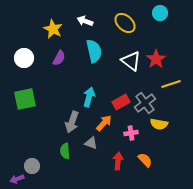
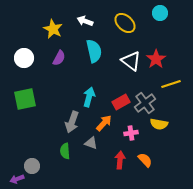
red arrow: moved 2 px right, 1 px up
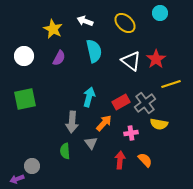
white circle: moved 2 px up
gray arrow: rotated 15 degrees counterclockwise
gray triangle: rotated 32 degrees clockwise
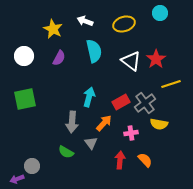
yellow ellipse: moved 1 px left, 1 px down; rotated 60 degrees counterclockwise
green semicircle: moved 1 px right, 1 px down; rotated 56 degrees counterclockwise
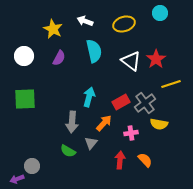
green square: rotated 10 degrees clockwise
gray triangle: rotated 16 degrees clockwise
green semicircle: moved 2 px right, 1 px up
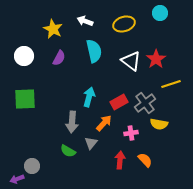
red rectangle: moved 2 px left
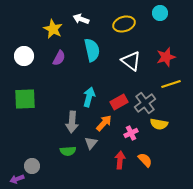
white arrow: moved 4 px left, 2 px up
cyan semicircle: moved 2 px left, 1 px up
red star: moved 10 px right, 2 px up; rotated 18 degrees clockwise
pink cross: rotated 16 degrees counterclockwise
green semicircle: rotated 35 degrees counterclockwise
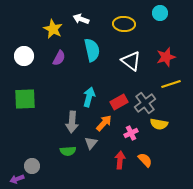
yellow ellipse: rotated 20 degrees clockwise
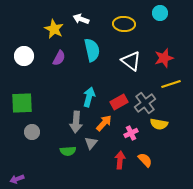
yellow star: moved 1 px right
red star: moved 2 px left, 1 px down
green square: moved 3 px left, 4 px down
gray arrow: moved 4 px right
gray circle: moved 34 px up
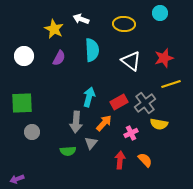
cyan semicircle: rotated 10 degrees clockwise
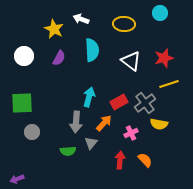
yellow line: moved 2 px left
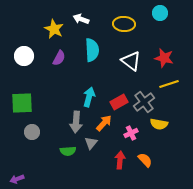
red star: rotated 30 degrees clockwise
gray cross: moved 1 px left, 1 px up
